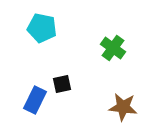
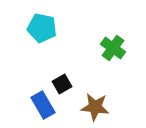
black square: rotated 18 degrees counterclockwise
blue rectangle: moved 8 px right, 5 px down; rotated 56 degrees counterclockwise
brown star: moved 28 px left
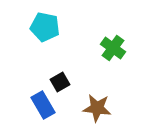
cyan pentagon: moved 3 px right, 1 px up
black square: moved 2 px left, 2 px up
brown star: moved 2 px right, 1 px down
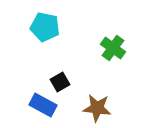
blue rectangle: rotated 32 degrees counterclockwise
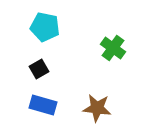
black square: moved 21 px left, 13 px up
blue rectangle: rotated 12 degrees counterclockwise
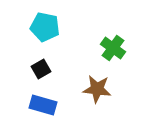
black square: moved 2 px right
brown star: moved 19 px up
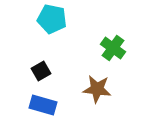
cyan pentagon: moved 7 px right, 8 px up
black square: moved 2 px down
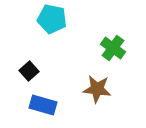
black square: moved 12 px left; rotated 12 degrees counterclockwise
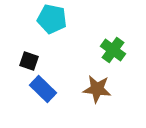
green cross: moved 2 px down
black square: moved 10 px up; rotated 30 degrees counterclockwise
blue rectangle: moved 16 px up; rotated 28 degrees clockwise
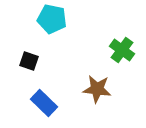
green cross: moved 9 px right
blue rectangle: moved 1 px right, 14 px down
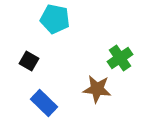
cyan pentagon: moved 3 px right
green cross: moved 2 px left, 8 px down; rotated 20 degrees clockwise
black square: rotated 12 degrees clockwise
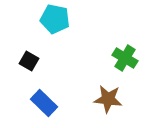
green cross: moved 5 px right; rotated 25 degrees counterclockwise
brown star: moved 11 px right, 10 px down
